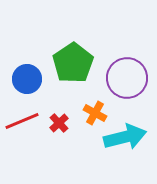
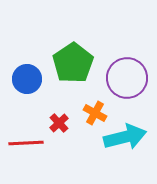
red line: moved 4 px right, 22 px down; rotated 20 degrees clockwise
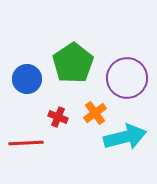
orange cross: rotated 25 degrees clockwise
red cross: moved 1 px left, 6 px up; rotated 24 degrees counterclockwise
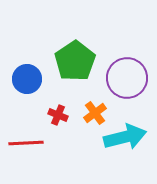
green pentagon: moved 2 px right, 2 px up
red cross: moved 2 px up
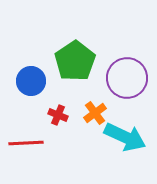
blue circle: moved 4 px right, 2 px down
cyan arrow: rotated 39 degrees clockwise
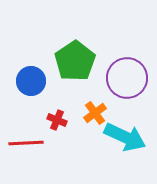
red cross: moved 1 px left, 5 px down
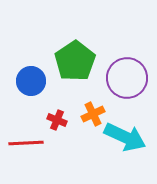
orange cross: moved 2 px left, 1 px down; rotated 10 degrees clockwise
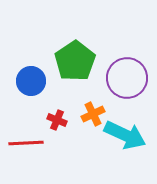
cyan arrow: moved 2 px up
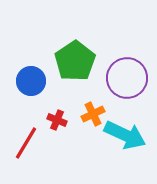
red line: rotated 56 degrees counterclockwise
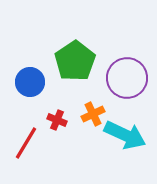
blue circle: moved 1 px left, 1 px down
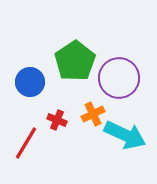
purple circle: moved 8 px left
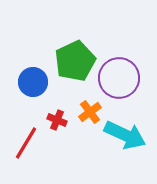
green pentagon: rotated 9 degrees clockwise
blue circle: moved 3 px right
orange cross: moved 3 px left, 2 px up; rotated 10 degrees counterclockwise
